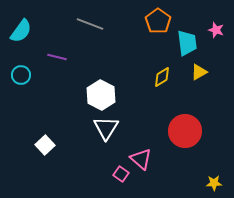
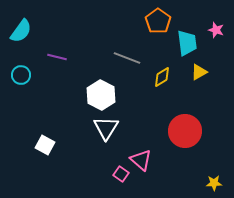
gray line: moved 37 px right, 34 px down
white square: rotated 18 degrees counterclockwise
pink triangle: moved 1 px down
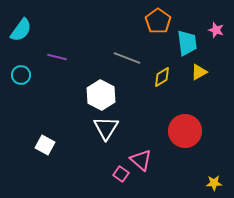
cyan semicircle: moved 1 px up
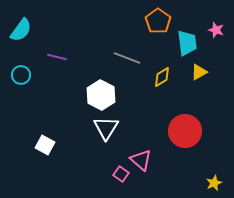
yellow star: rotated 21 degrees counterclockwise
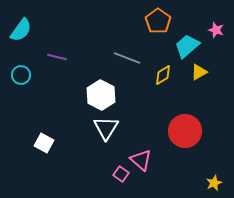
cyan trapezoid: moved 3 px down; rotated 124 degrees counterclockwise
yellow diamond: moved 1 px right, 2 px up
white square: moved 1 px left, 2 px up
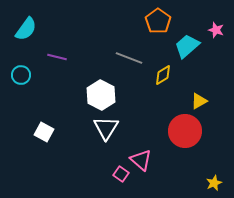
cyan semicircle: moved 5 px right, 1 px up
gray line: moved 2 px right
yellow triangle: moved 29 px down
white square: moved 11 px up
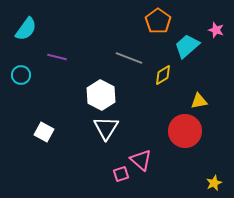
yellow triangle: rotated 18 degrees clockwise
pink square: rotated 35 degrees clockwise
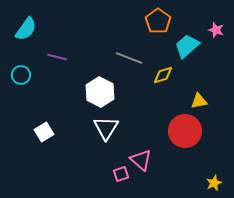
yellow diamond: rotated 15 degrees clockwise
white hexagon: moved 1 px left, 3 px up
white square: rotated 30 degrees clockwise
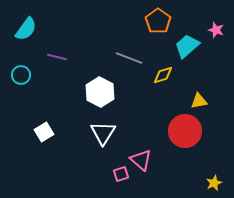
white triangle: moved 3 px left, 5 px down
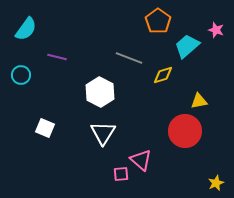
white square: moved 1 px right, 4 px up; rotated 36 degrees counterclockwise
pink square: rotated 14 degrees clockwise
yellow star: moved 2 px right
